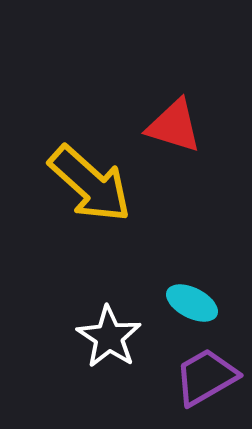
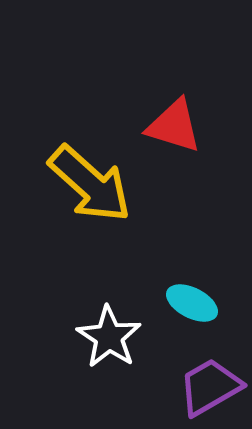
purple trapezoid: moved 4 px right, 10 px down
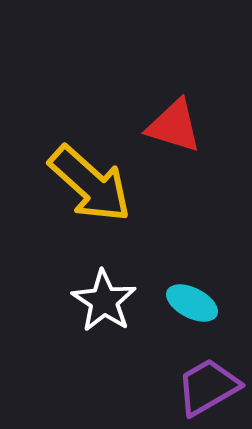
white star: moved 5 px left, 36 px up
purple trapezoid: moved 2 px left
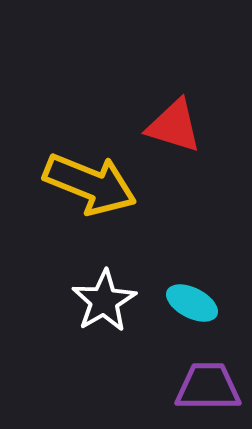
yellow arrow: rotated 20 degrees counterclockwise
white star: rotated 8 degrees clockwise
purple trapezoid: rotated 30 degrees clockwise
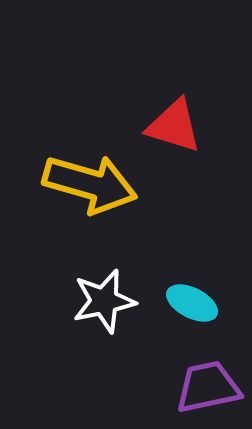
yellow arrow: rotated 6 degrees counterclockwise
white star: rotated 18 degrees clockwise
purple trapezoid: rotated 12 degrees counterclockwise
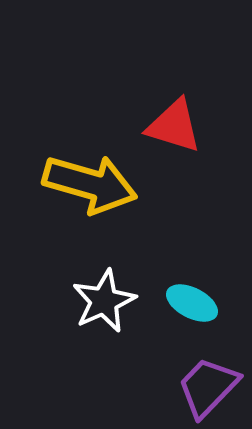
white star: rotated 12 degrees counterclockwise
purple trapezoid: rotated 34 degrees counterclockwise
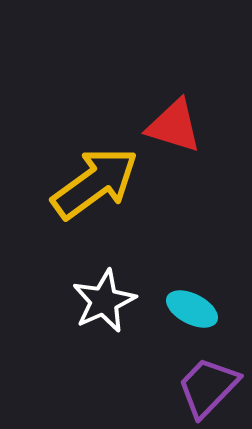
yellow arrow: moved 5 px right, 1 px up; rotated 52 degrees counterclockwise
cyan ellipse: moved 6 px down
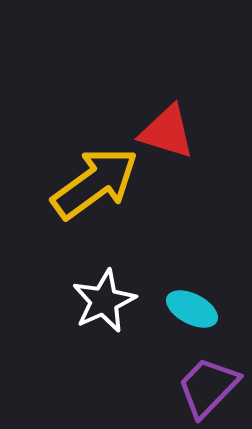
red triangle: moved 7 px left, 6 px down
